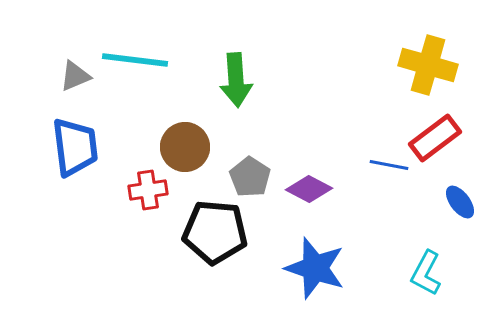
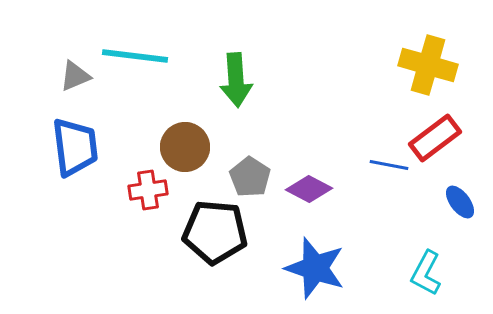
cyan line: moved 4 px up
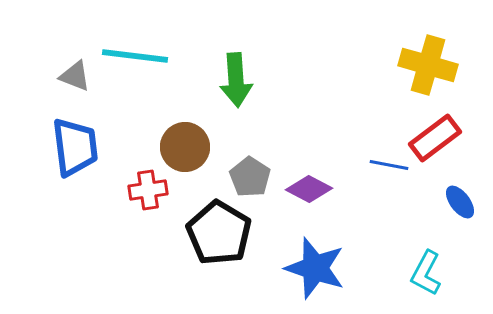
gray triangle: rotated 44 degrees clockwise
black pentagon: moved 4 px right, 1 px down; rotated 26 degrees clockwise
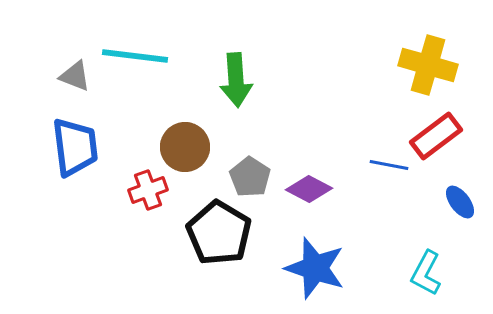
red rectangle: moved 1 px right, 2 px up
red cross: rotated 12 degrees counterclockwise
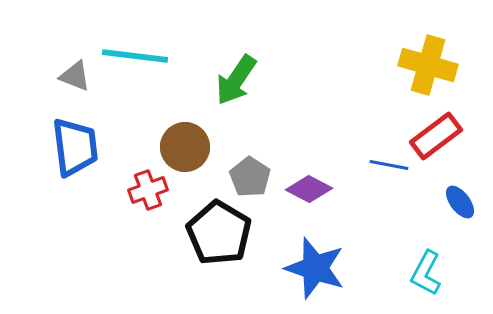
green arrow: rotated 38 degrees clockwise
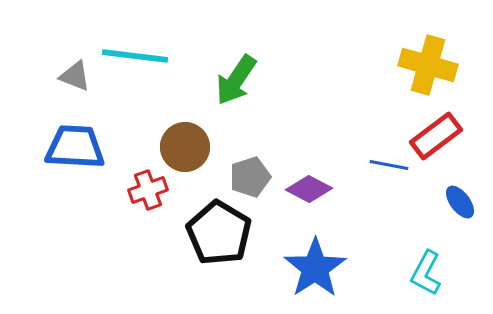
blue trapezoid: rotated 80 degrees counterclockwise
gray pentagon: rotated 21 degrees clockwise
blue star: rotated 20 degrees clockwise
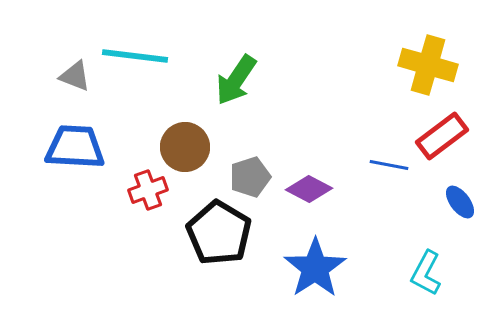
red rectangle: moved 6 px right
